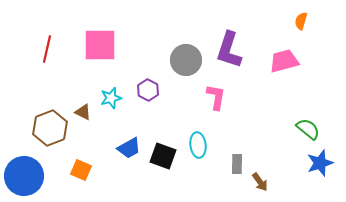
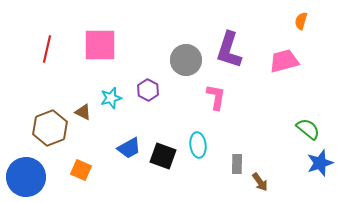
blue circle: moved 2 px right, 1 px down
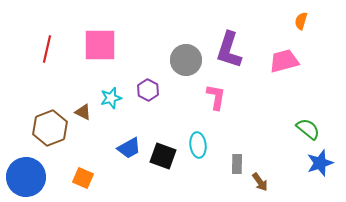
orange square: moved 2 px right, 8 px down
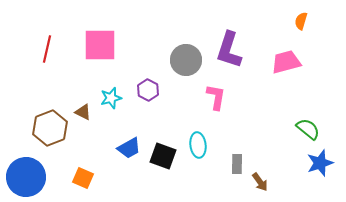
pink trapezoid: moved 2 px right, 1 px down
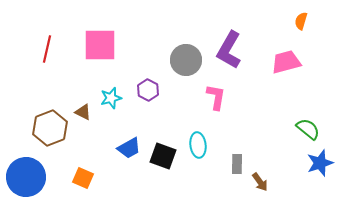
purple L-shape: rotated 12 degrees clockwise
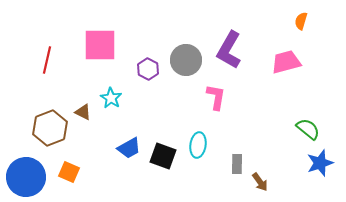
red line: moved 11 px down
purple hexagon: moved 21 px up
cyan star: rotated 25 degrees counterclockwise
cyan ellipse: rotated 15 degrees clockwise
orange square: moved 14 px left, 6 px up
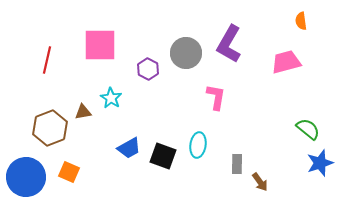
orange semicircle: rotated 24 degrees counterclockwise
purple L-shape: moved 6 px up
gray circle: moved 7 px up
brown triangle: rotated 36 degrees counterclockwise
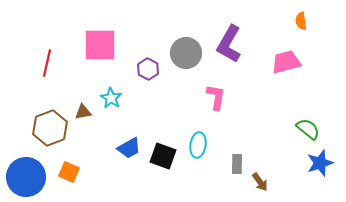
red line: moved 3 px down
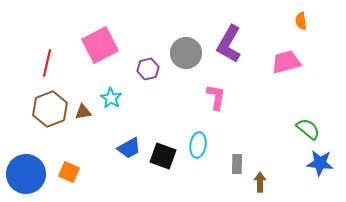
pink square: rotated 27 degrees counterclockwise
purple hexagon: rotated 20 degrees clockwise
brown hexagon: moved 19 px up
blue star: rotated 24 degrees clockwise
blue circle: moved 3 px up
brown arrow: rotated 144 degrees counterclockwise
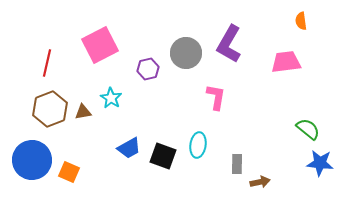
pink trapezoid: rotated 8 degrees clockwise
blue circle: moved 6 px right, 14 px up
brown arrow: rotated 78 degrees clockwise
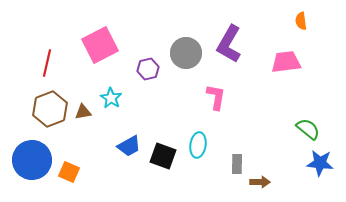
blue trapezoid: moved 2 px up
brown arrow: rotated 12 degrees clockwise
